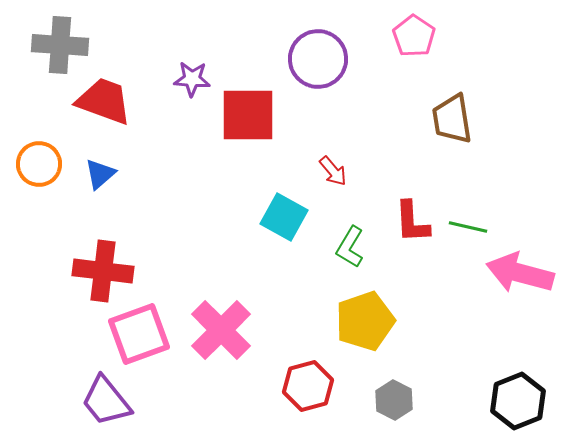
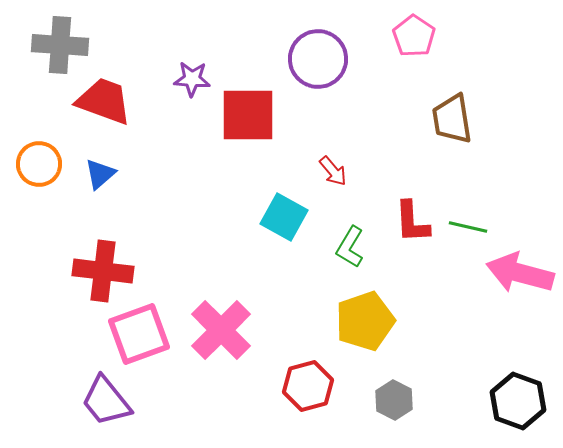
black hexagon: rotated 18 degrees counterclockwise
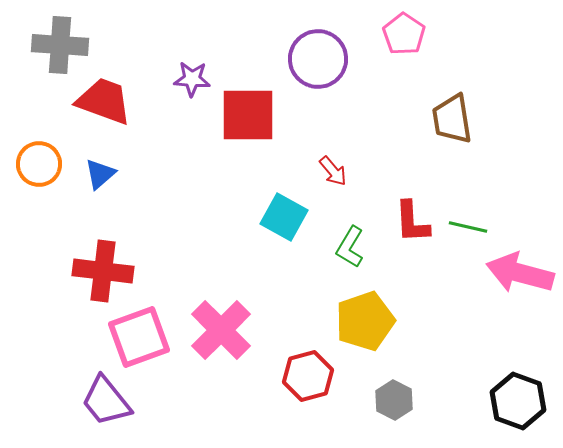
pink pentagon: moved 10 px left, 2 px up
pink square: moved 3 px down
red hexagon: moved 10 px up
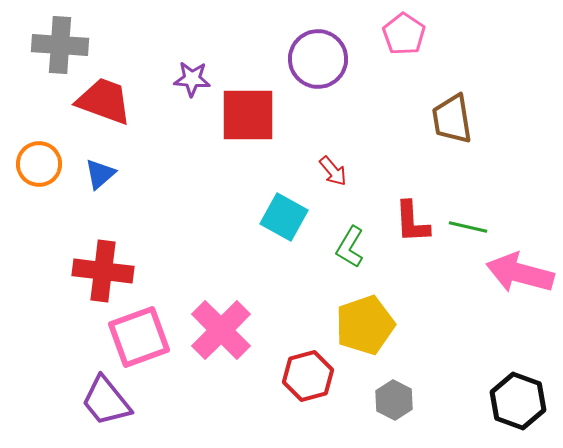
yellow pentagon: moved 4 px down
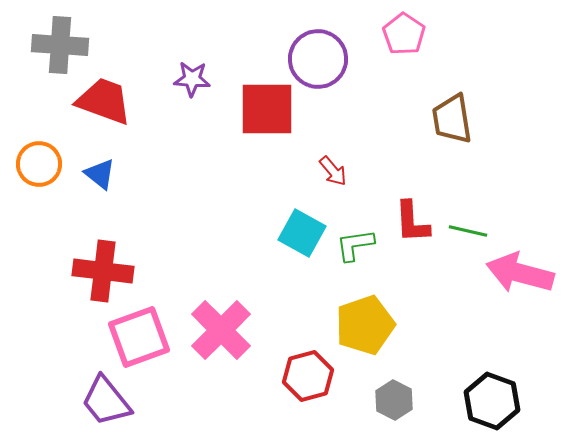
red square: moved 19 px right, 6 px up
blue triangle: rotated 40 degrees counterclockwise
cyan square: moved 18 px right, 16 px down
green line: moved 4 px down
green L-shape: moved 5 px right, 2 px up; rotated 51 degrees clockwise
black hexagon: moved 26 px left
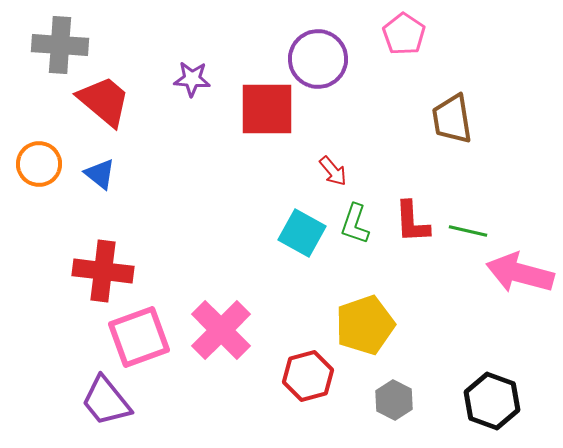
red trapezoid: rotated 20 degrees clockwise
green L-shape: moved 21 px up; rotated 63 degrees counterclockwise
